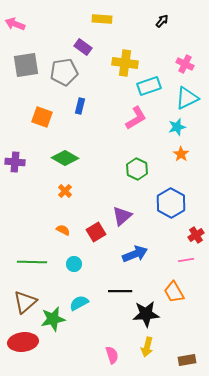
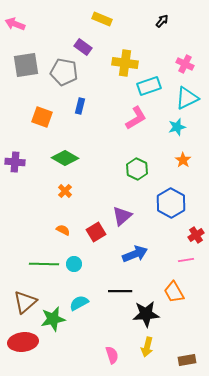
yellow rectangle: rotated 18 degrees clockwise
gray pentagon: rotated 20 degrees clockwise
orange star: moved 2 px right, 6 px down
green line: moved 12 px right, 2 px down
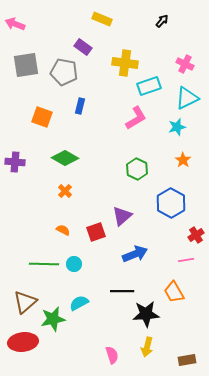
red square: rotated 12 degrees clockwise
black line: moved 2 px right
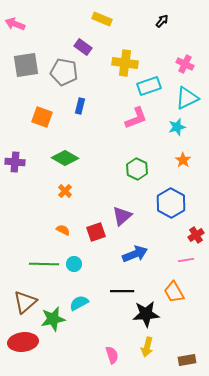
pink L-shape: rotated 10 degrees clockwise
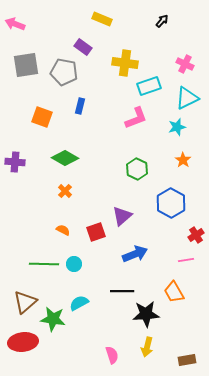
green star: rotated 20 degrees clockwise
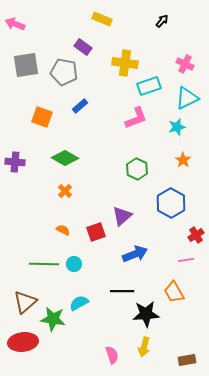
blue rectangle: rotated 35 degrees clockwise
yellow arrow: moved 3 px left
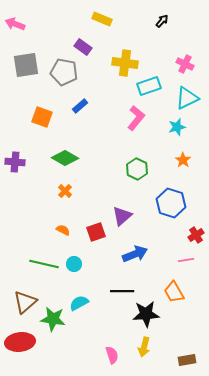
pink L-shape: rotated 30 degrees counterclockwise
blue hexagon: rotated 12 degrees counterclockwise
green line: rotated 12 degrees clockwise
red ellipse: moved 3 px left
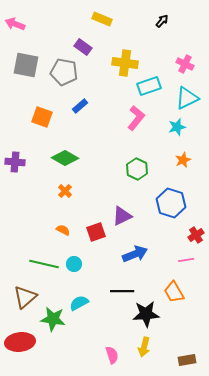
gray square: rotated 20 degrees clockwise
orange star: rotated 14 degrees clockwise
purple triangle: rotated 15 degrees clockwise
brown triangle: moved 5 px up
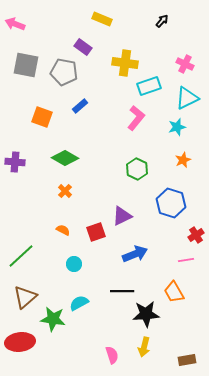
green line: moved 23 px left, 8 px up; rotated 56 degrees counterclockwise
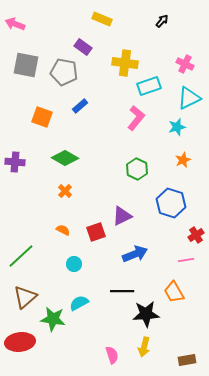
cyan triangle: moved 2 px right
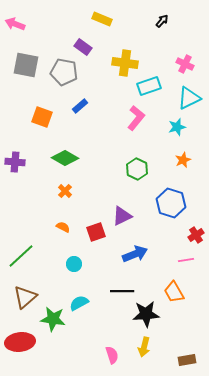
orange semicircle: moved 3 px up
